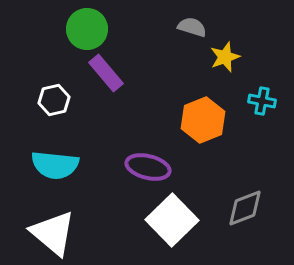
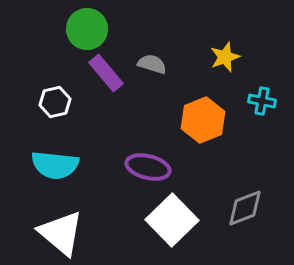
gray semicircle: moved 40 px left, 37 px down
white hexagon: moved 1 px right, 2 px down
white triangle: moved 8 px right
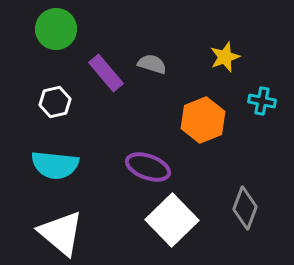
green circle: moved 31 px left
purple ellipse: rotated 6 degrees clockwise
gray diamond: rotated 48 degrees counterclockwise
